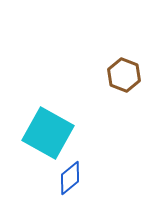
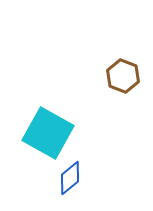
brown hexagon: moved 1 px left, 1 px down
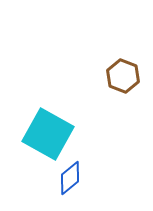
cyan square: moved 1 px down
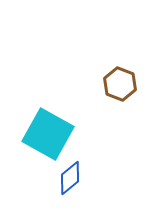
brown hexagon: moved 3 px left, 8 px down
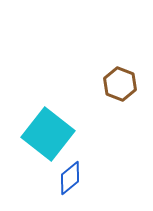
cyan square: rotated 9 degrees clockwise
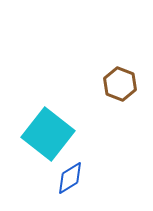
blue diamond: rotated 8 degrees clockwise
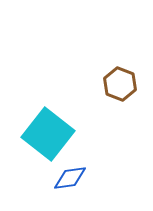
blue diamond: rotated 24 degrees clockwise
